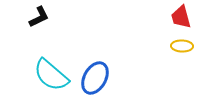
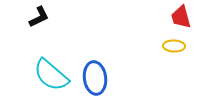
yellow ellipse: moved 8 px left
blue ellipse: rotated 36 degrees counterclockwise
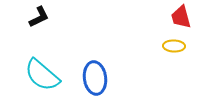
cyan semicircle: moved 9 px left
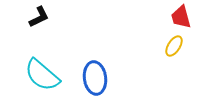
yellow ellipse: rotated 60 degrees counterclockwise
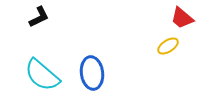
red trapezoid: moved 1 px right, 1 px down; rotated 35 degrees counterclockwise
yellow ellipse: moved 6 px left; rotated 25 degrees clockwise
blue ellipse: moved 3 px left, 5 px up
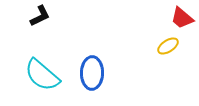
black L-shape: moved 1 px right, 1 px up
blue ellipse: rotated 8 degrees clockwise
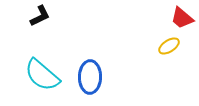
yellow ellipse: moved 1 px right
blue ellipse: moved 2 px left, 4 px down
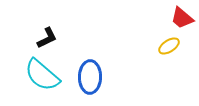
black L-shape: moved 7 px right, 22 px down
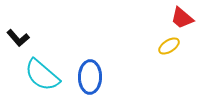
black L-shape: moved 29 px left; rotated 75 degrees clockwise
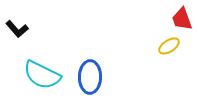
red trapezoid: moved 1 px down; rotated 30 degrees clockwise
black L-shape: moved 1 px left, 9 px up
cyan semicircle: rotated 15 degrees counterclockwise
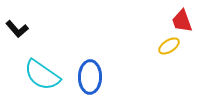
red trapezoid: moved 2 px down
cyan semicircle: rotated 9 degrees clockwise
